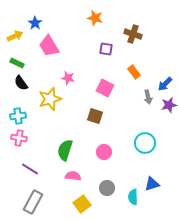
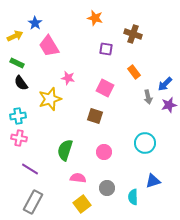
pink semicircle: moved 5 px right, 2 px down
blue triangle: moved 1 px right, 3 px up
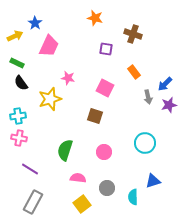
pink trapezoid: rotated 125 degrees counterclockwise
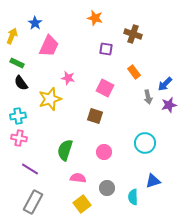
yellow arrow: moved 3 px left; rotated 42 degrees counterclockwise
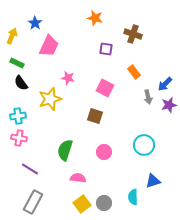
cyan circle: moved 1 px left, 2 px down
gray circle: moved 3 px left, 15 px down
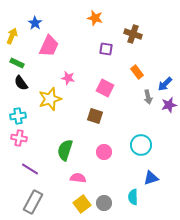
orange rectangle: moved 3 px right
cyan circle: moved 3 px left
blue triangle: moved 2 px left, 3 px up
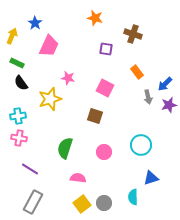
green semicircle: moved 2 px up
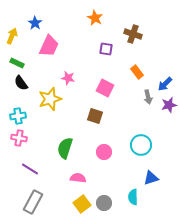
orange star: rotated 14 degrees clockwise
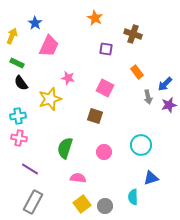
gray circle: moved 1 px right, 3 px down
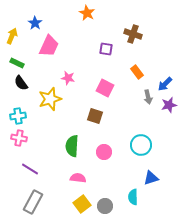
orange star: moved 8 px left, 5 px up
green semicircle: moved 7 px right, 2 px up; rotated 15 degrees counterclockwise
